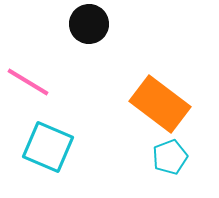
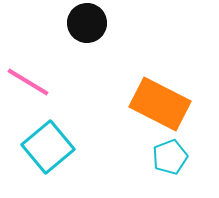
black circle: moved 2 px left, 1 px up
orange rectangle: rotated 10 degrees counterclockwise
cyan square: rotated 27 degrees clockwise
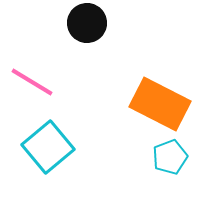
pink line: moved 4 px right
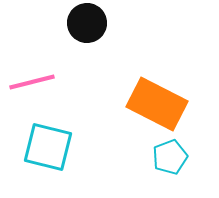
pink line: rotated 45 degrees counterclockwise
orange rectangle: moved 3 px left
cyan square: rotated 36 degrees counterclockwise
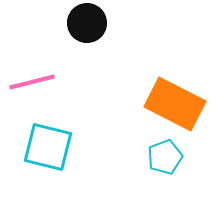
orange rectangle: moved 18 px right
cyan pentagon: moved 5 px left
